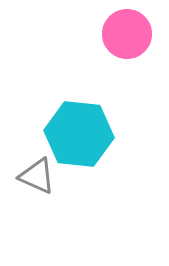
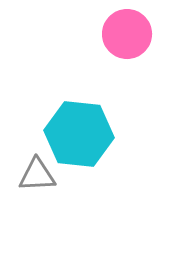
gray triangle: moved 1 px up; rotated 27 degrees counterclockwise
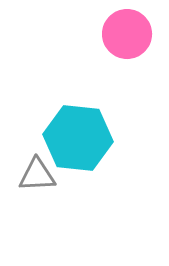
cyan hexagon: moved 1 px left, 4 px down
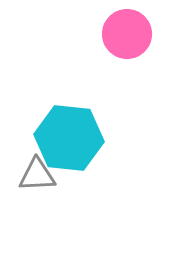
cyan hexagon: moved 9 px left
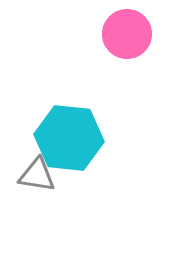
gray triangle: rotated 12 degrees clockwise
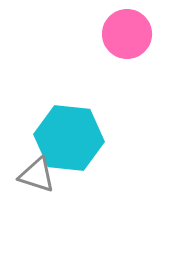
gray triangle: rotated 9 degrees clockwise
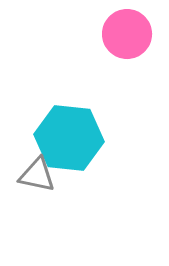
gray triangle: rotated 6 degrees counterclockwise
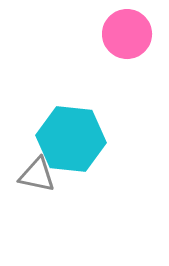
cyan hexagon: moved 2 px right, 1 px down
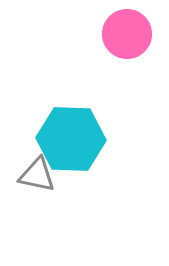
cyan hexagon: rotated 4 degrees counterclockwise
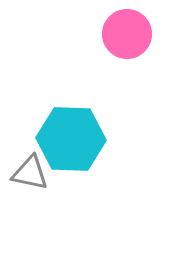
gray triangle: moved 7 px left, 2 px up
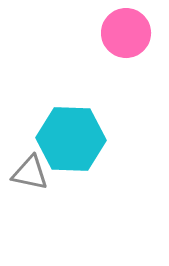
pink circle: moved 1 px left, 1 px up
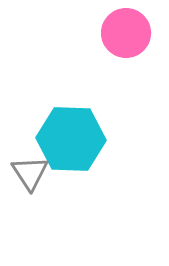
gray triangle: rotated 45 degrees clockwise
